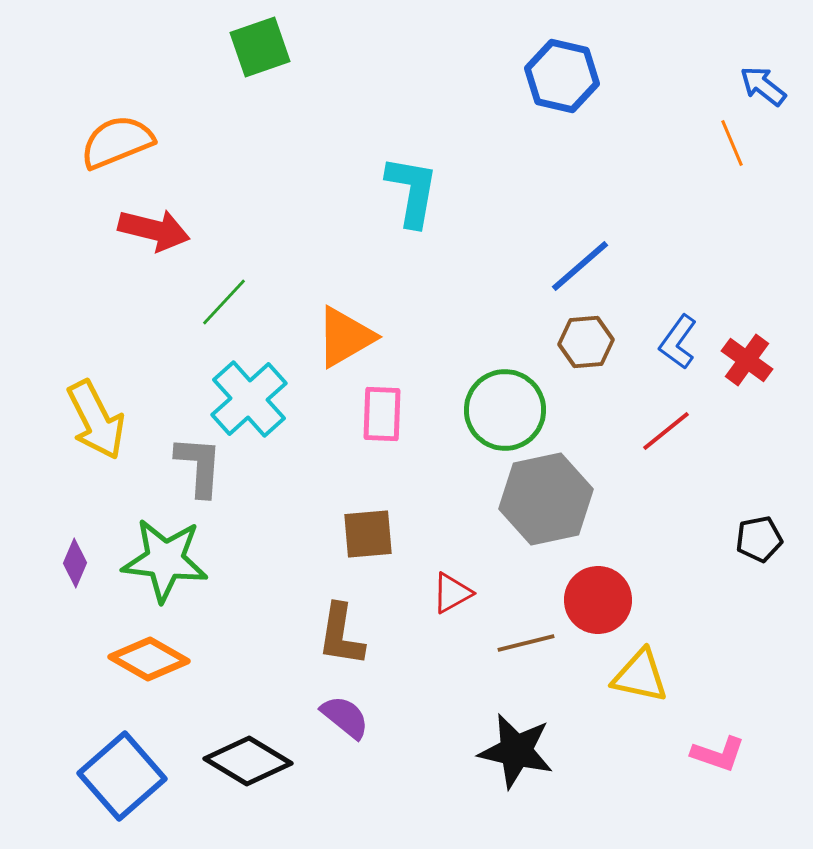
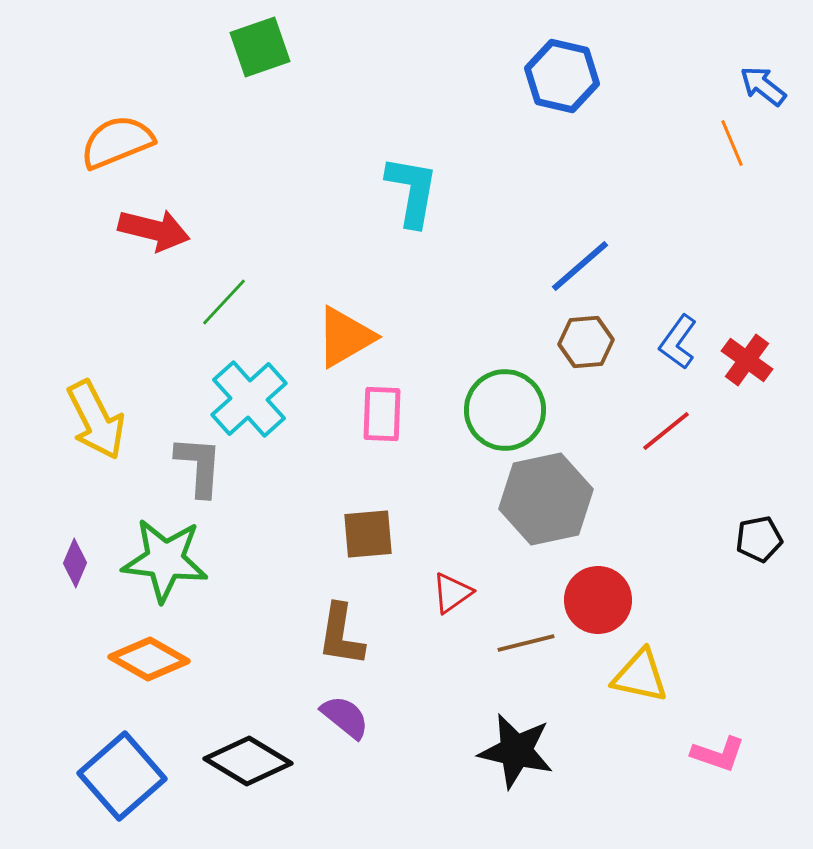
red triangle: rotated 6 degrees counterclockwise
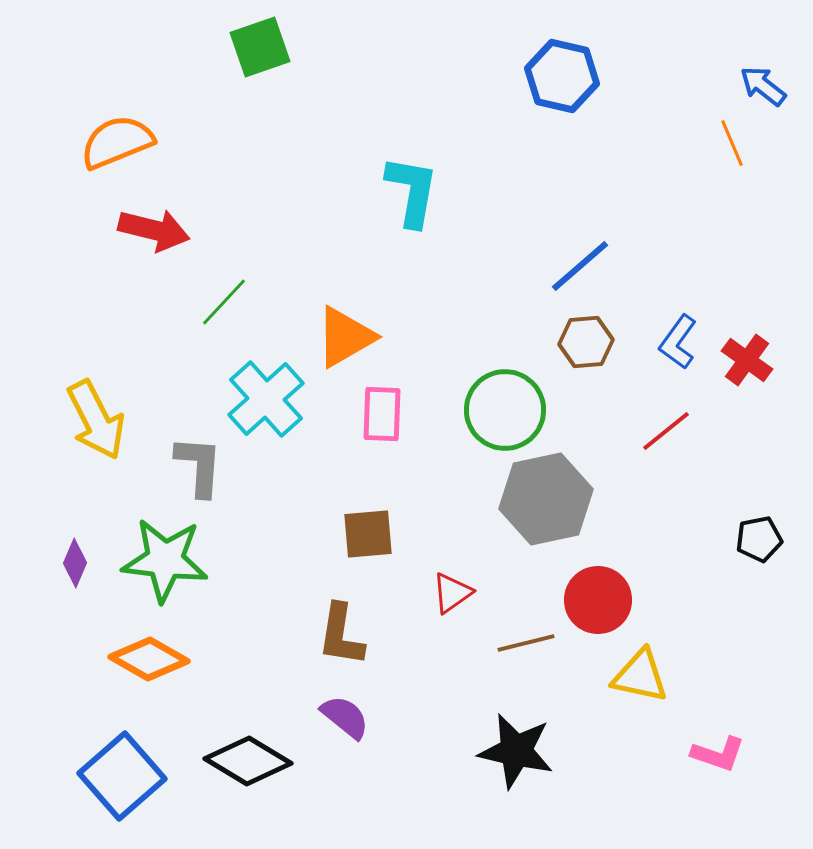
cyan cross: moved 17 px right
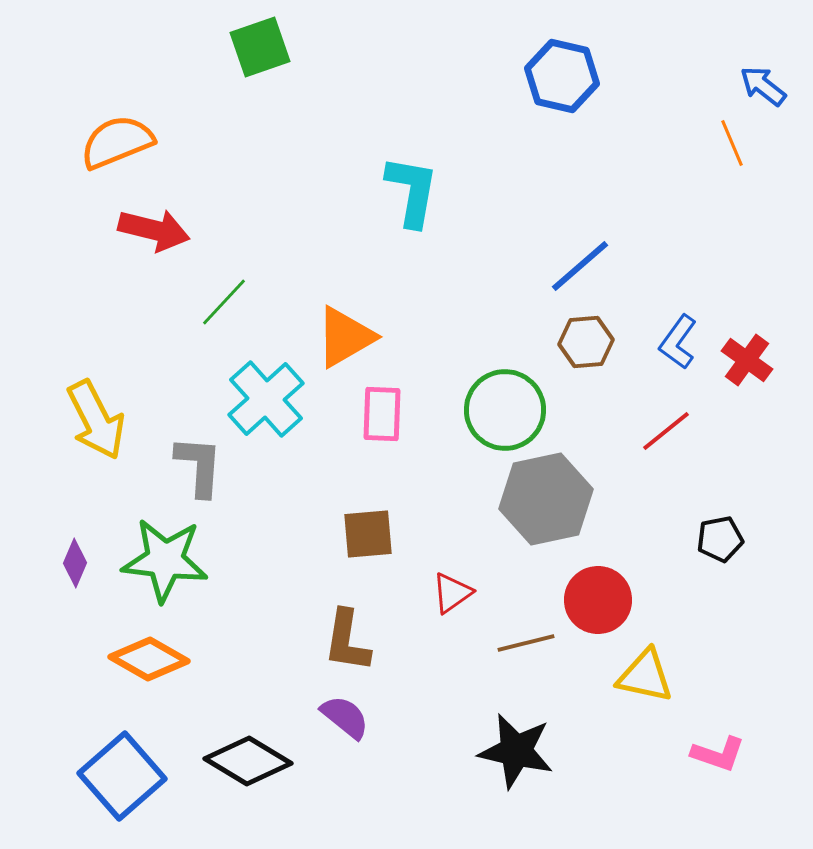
black pentagon: moved 39 px left
brown L-shape: moved 6 px right, 6 px down
yellow triangle: moved 5 px right
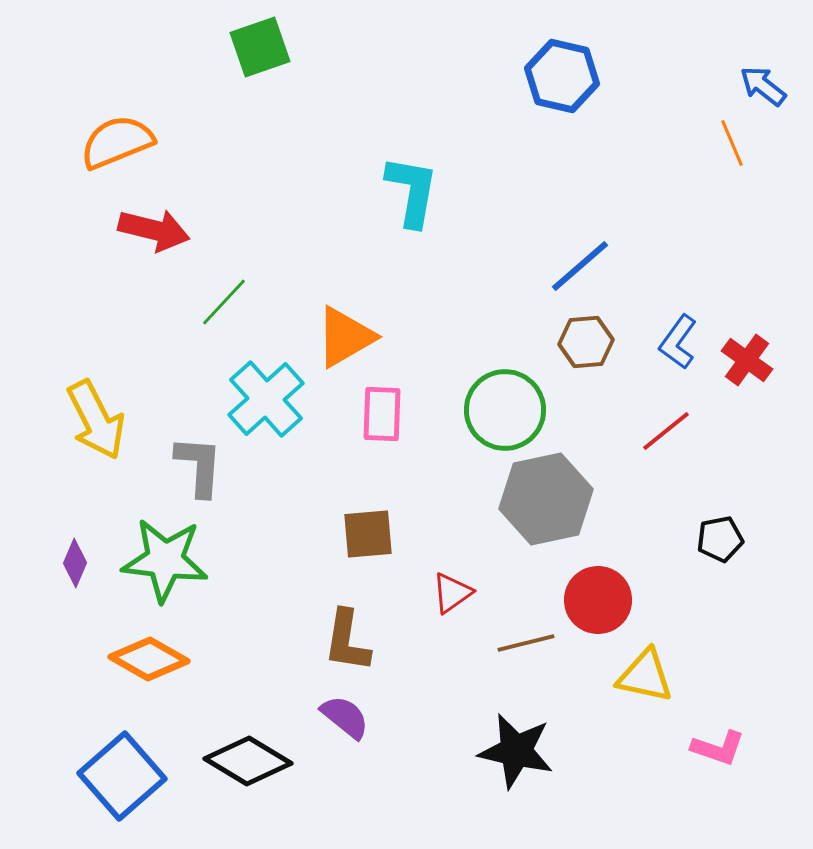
pink L-shape: moved 6 px up
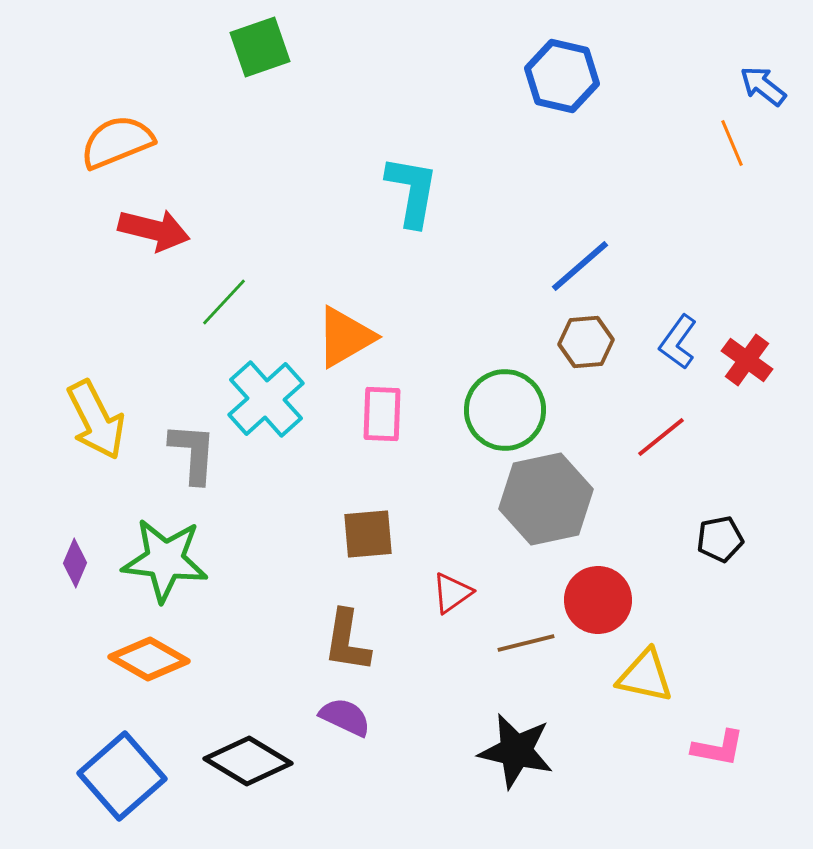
red line: moved 5 px left, 6 px down
gray L-shape: moved 6 px left, 13 px up
purple semicircle: rotated 14 degrees counterclockwise
pink L-shape: rotated 8 degrees counterclockwise
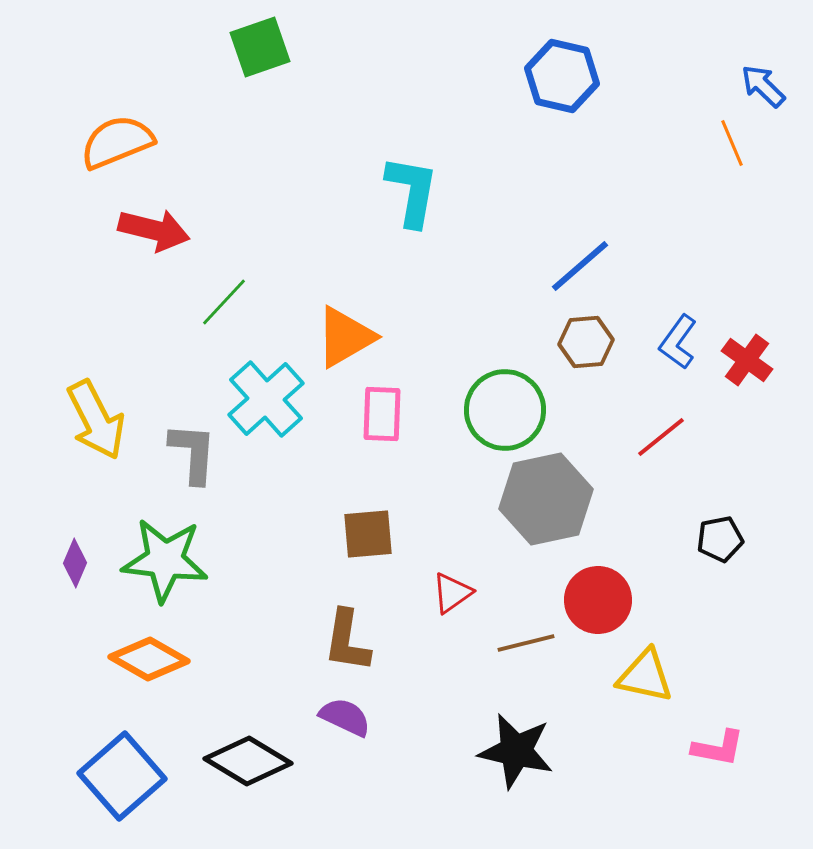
blue arrow: rotated 6 degrees clockwise
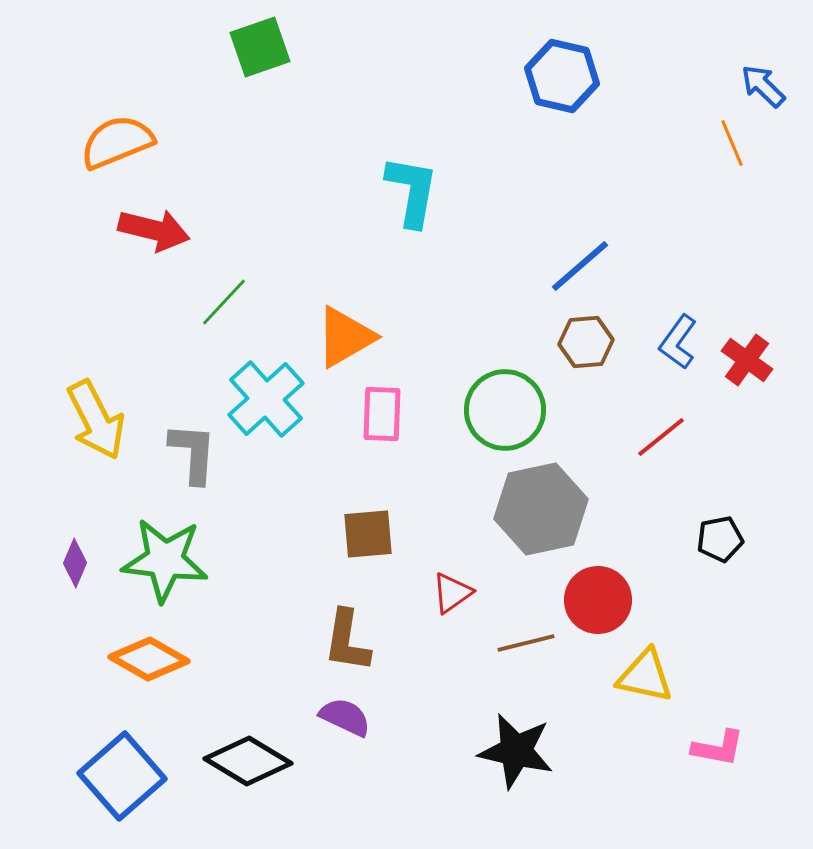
gray hexagon: moved 5 px left, 10 px down
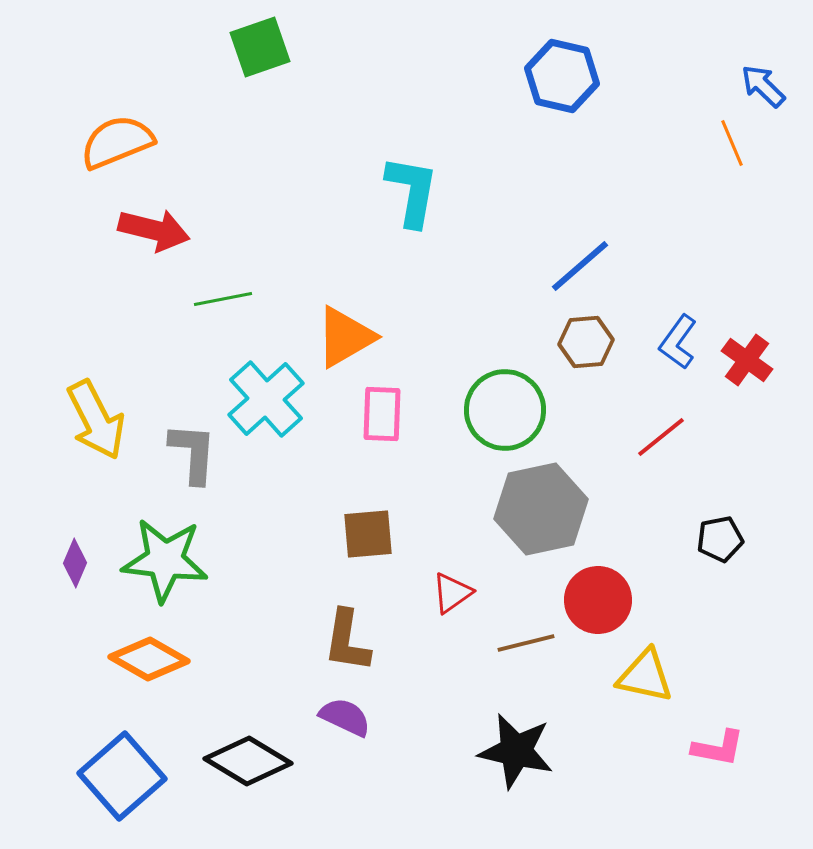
green line: moved 1 px left, 3 px up; rotated 36 degrees clockwise
